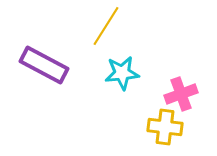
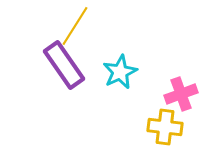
yellow line: moved 31 px left
purple rectangle: moved 20 px right; rotated 27 degrees clockwise
cyan star: moved 2 px left, 1 px up; rotated 20 degrees counterclockwise
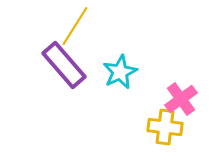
purple rectangle: rotated 6 degrees counterclockwise
pink cross: moved 5 px down; rotated 16 degrees counterclockwise
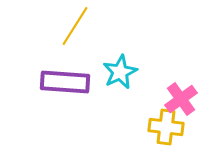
purple rectangle: moved 1 px right, 17 px down; rotated 45 degrees counterclockwise
yellow cross: moved 1 px right
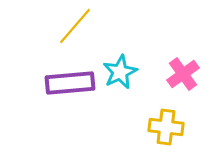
yellow line: rotated 9 degrees clockwise
purple rectangle: moved 5 px right, 1 px down; rotated 9 degrees counterclockwise
pink cross: moved 2 px right, 25 px up
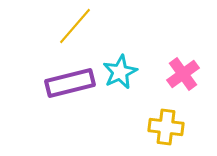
purple rectangle: rotated 9 degrees counterclockwise
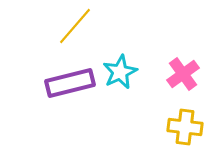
yellow cross: moved 19 px right
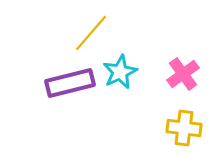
yellow line: moved 16 px right, 7 px down
yellow cross: moved 1 px left, 1 px down
